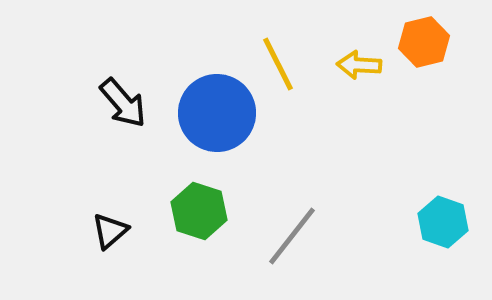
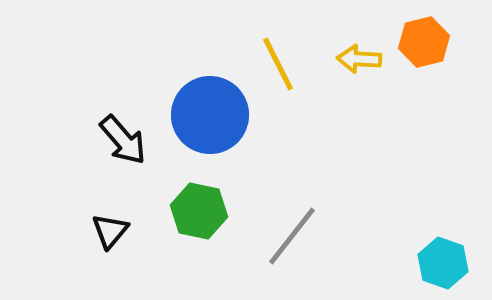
yellow arrow: moved 6 px up
black arrow: moved 37 px down
blue circle: moved 7 px left, 2 px down
green hexagon: rotated 6 degrees counterclockwise
cyan hexagon: moved 41 px down
black triangle: rotated 9 degrees counterclockwise
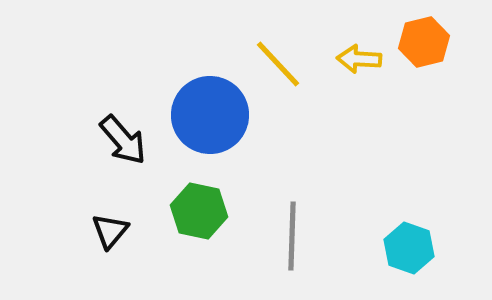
yellow line: rotated 16 degrees counterclockwise
gray line: rotated 36 degrees counterclockwise
cyan hexagon: moved 34 px left, 15 px up
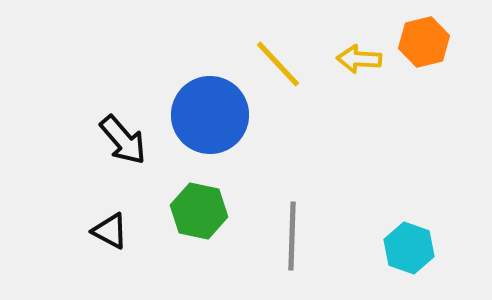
black triangle: rotated 42 degrees counterclockwise
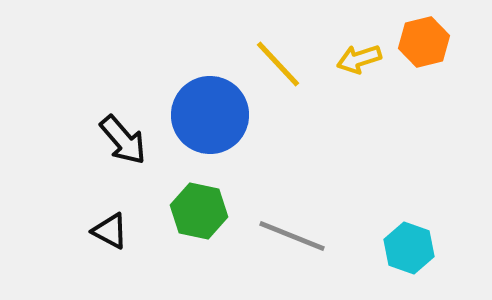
yellow arrow: rotated 21 degrees counterclockwise
gray line: rotated 70 degrees counterclockwise
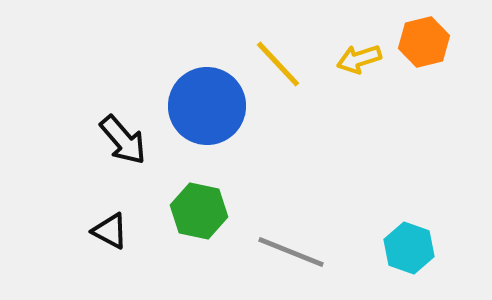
blue circle: moved 3 px left, 9 px up
gray line: moved 1 px left, 16 px down
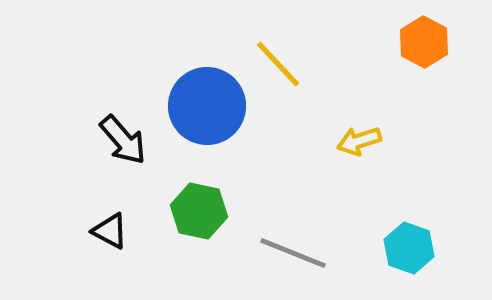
orange hexagon: rotated 18 degrees counterclockwise
yellow arrow: moved 82 px down
gray line: moved 2 px right, 1 px down
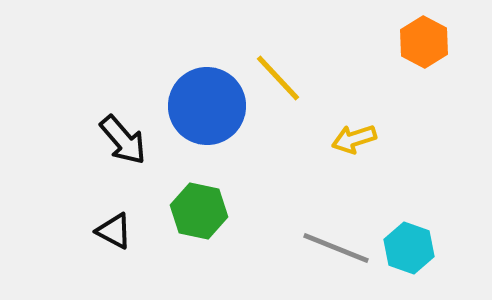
yellow line: moved 14 px down
yellow arrow: moved 5 px left, 2 px up
black triangle: moved 4 px right
gray line: moved 43 px right, 5 px up
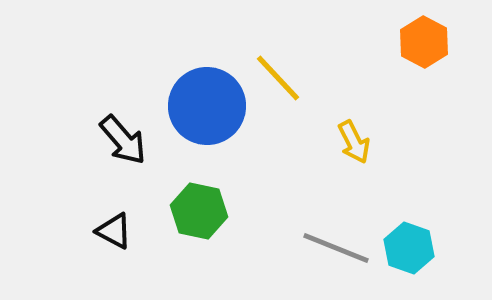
yellow arrow: moved 3 px down; rotated 99 degrees counterclockwise
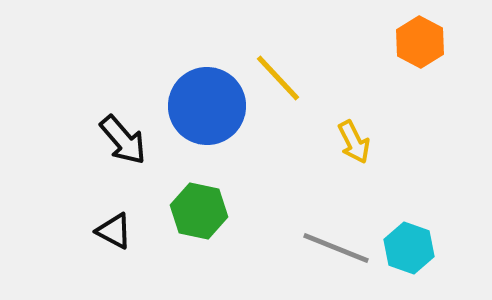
orange hexagon: moved 4 px left
